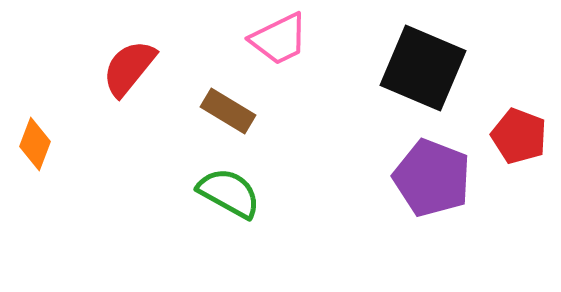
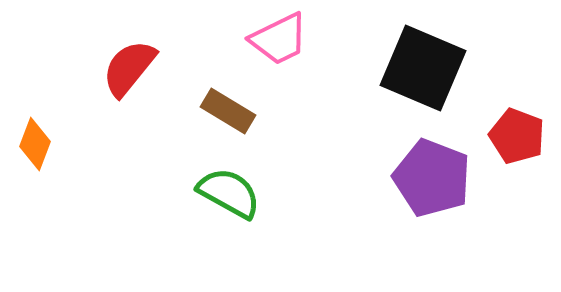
red pentagon: moved 2 px left
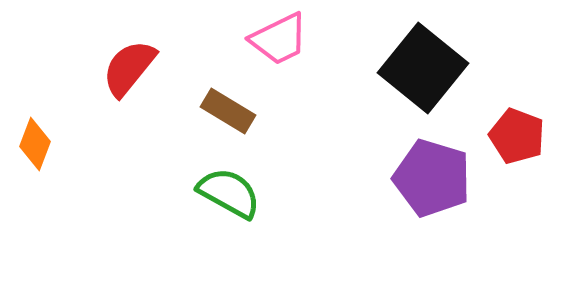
black square: rotated 16 degrees clockwise
purple pentagon: rotated 4 degrees counterclockwise
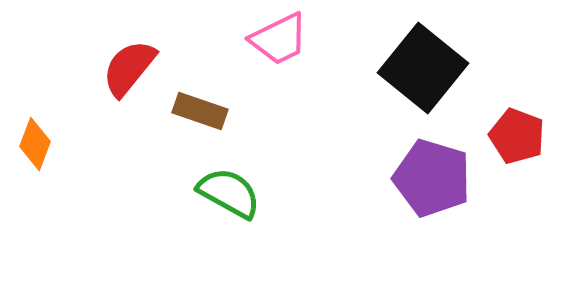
brown rectangle: moved 28 px left; rotated 12 degrees counterclockwise
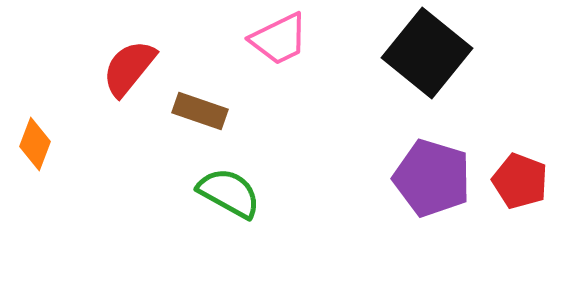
black square: moved 4 px right, 15 px up
red pentagon: moved 3 px right, 45 px down
